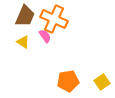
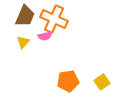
pink semicircle: rotated 112 degrees clockwise
yellow triangle: rotated 40 degrees clockwise
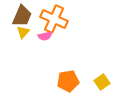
brown trapezoid: moved 3 px left
yellow triangle: moved 10 px up
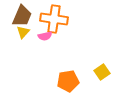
orange cross: rotated 16 degrees counterclockwise
yellow square: moved 10 px up
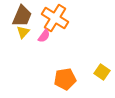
orange cross: moved 1 px right, 1 px up; rotated 24 degrees clockwise
pink semicircle: moved 1 px left; rotated 40 degrees counterclockwise
yellow square: rotated 21 degrees counterclockwise
orange pentagon: moved 3 px left, 2 px up
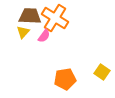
brown trapezoid: moved 8 px right; rotated 110 degrees counterclockwise
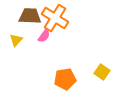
yellow triangle: moved 7 px left, 8 px down
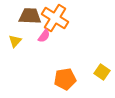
yellow triangle: moved 1 px left, 1 px down
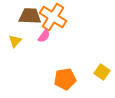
orange cross: moved 2 px left, 1 px up
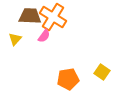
yellow triangle: moved 2 px up
orange pentagon: moved 3 px right
